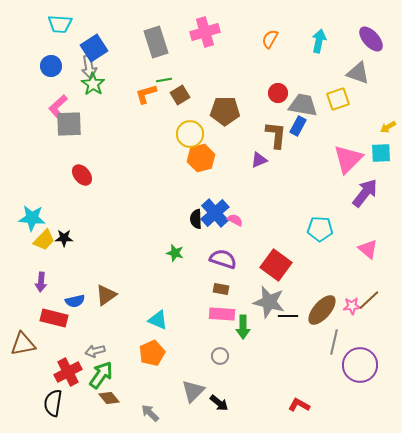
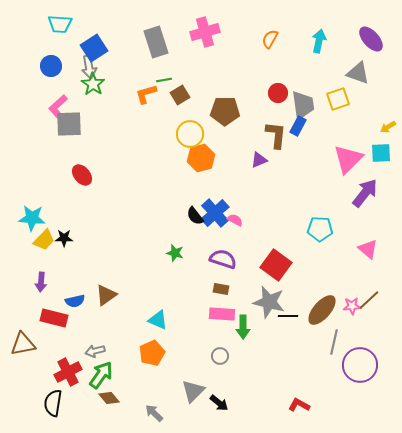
gray trapezoid at (303, 105): rotated 72 degrees clockwise
black semicircle at (196, 219): moved 1 px left, 3 px up; rotated 36 degrees counterclockwise
gray arrow at (150, 413): moved 4 px right
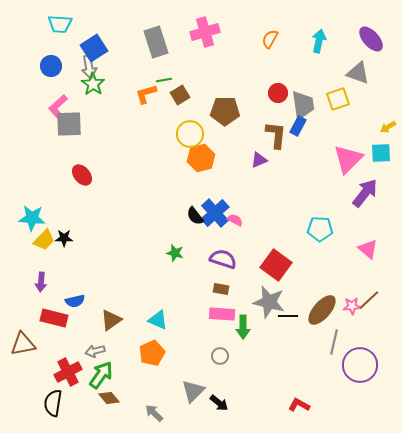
brown triangle at (106, 295): moved 5 px right, 25 px down
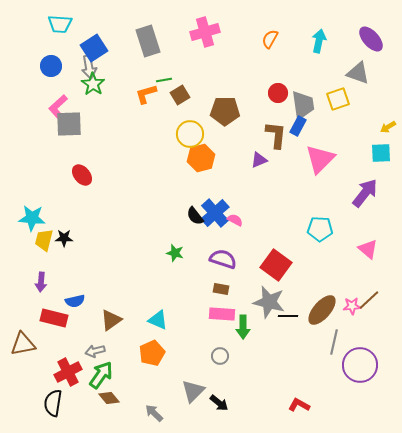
gray rectangle at (156, 42): moved 8 px left, 1 px up
pink triangle at (348, 159): moved 28 px left
yellow trapezoid at (44, 240): rotated 150 degrees clockwise
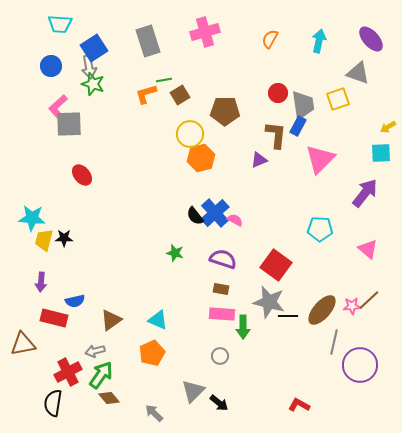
green star at (93, 84): rotated 15 degrees counterclockwise
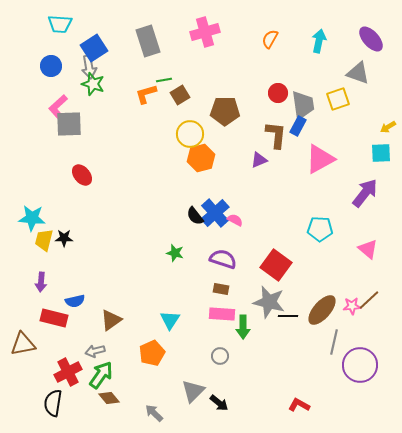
pink triangle at (320, 159): rotated 16 degrees clockwise
cyan triangle at (158, 320): moved 12 px right; rotated 40 degrees clockwise
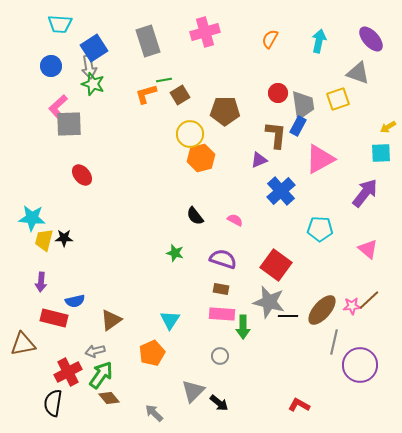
blue cross at (215, 213): moved 66 px right, 22 px up
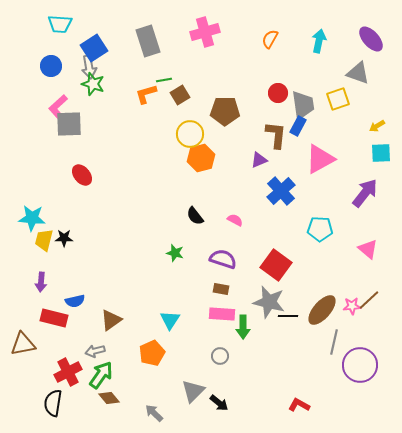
yellow arrow at (388, 127): moved 11 px left, 1 px up
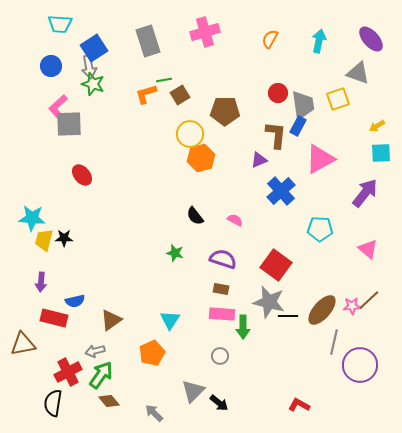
brown diamond at (109, 398): moved 3 px down
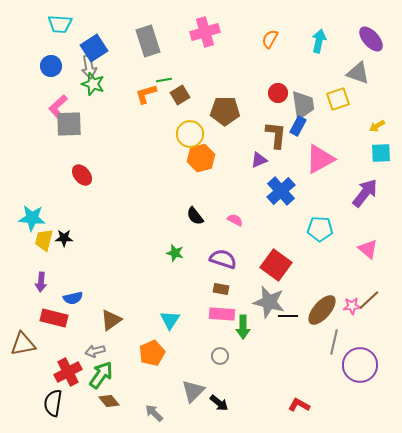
blue semicircle at (75, 301): moved 2 px left, 3 px up
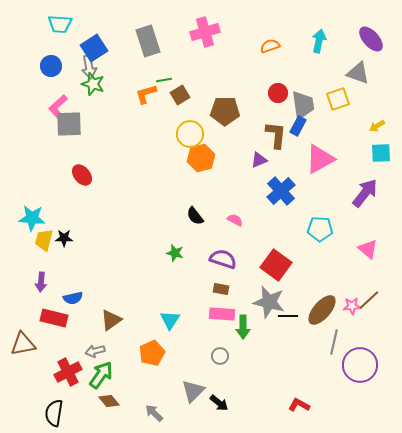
orange semicircle at (270, 39): moved 7 px down; rotated 42 degrees clockwise
black semicircle at (53, 403): moved 1 px right, 10 px down
